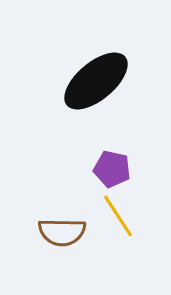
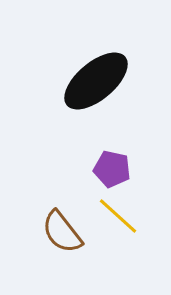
yellow line: rotated 15 degrees counterclockwise
brown semicircle: rotated 51 degrees clockwise
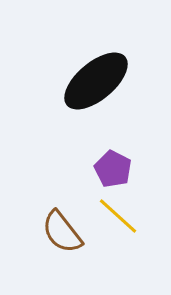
purple pentagon: moved 1 px right; rotated 15 degrees clockwise
